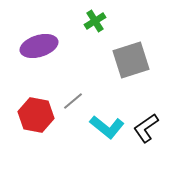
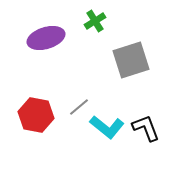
purple ellipse: moved 7 px right, 8 px up
gray line: moved 6 px right, 6 px down
black L-shape: rotated 104 degrees clockwise
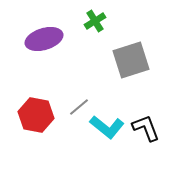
purple ellipse: moved 2 px left, 1 px down
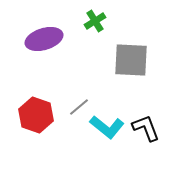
gray square: rotated 21 degrees clockwise
red hexagon: rotated 8 degrees clockwise
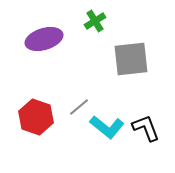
gray square: moved 1 px up; rotated 9 degrees counterclockwise
red hexagon: moved 2 px down
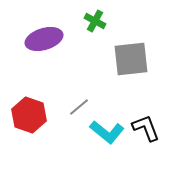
green cross: rotated 30 degrees counterclockwise
red hexagon: moved 7 px left, 2 px up
cyan L-shape: moved 5 px down
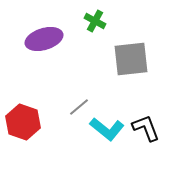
red hexagon: moved 6 px left, 7 px down
cyan L-shape: moved 3 px up
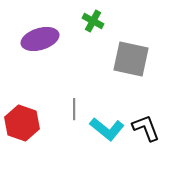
green cross: moved 2 px left
purple ellipse: moved 4 px left
gray square: rotated 18 degrees clockwise
gray line: moved 5 px left, 2 px down; rotated 50 degrees counterclockwise
red hexagon: moved 1 px left, 1 px down
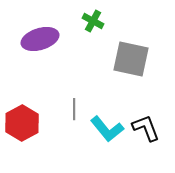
red hexagon: rotated 12 degrees clockwise
cyan L-shape: rotated 12 degrees clockwise
